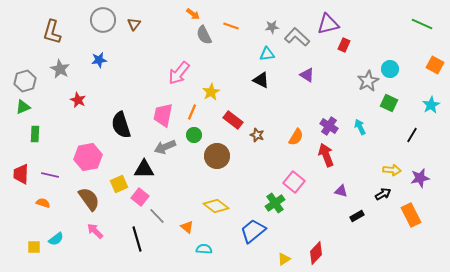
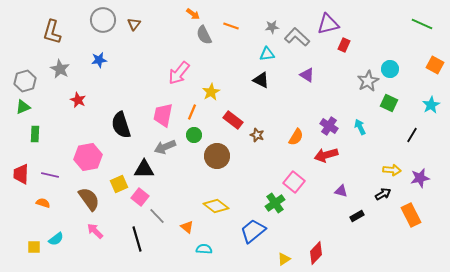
red arrow at (326, 155): rotated 85 degrees counterclockwise
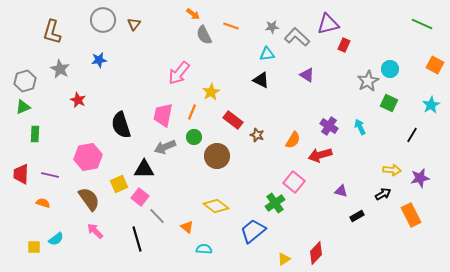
green circle at (194, 135): moved 2 px down
orange semicircle at (296, 137): moved 3 px left, 3 px down
red arrow at (326, 155): moved 6 px left
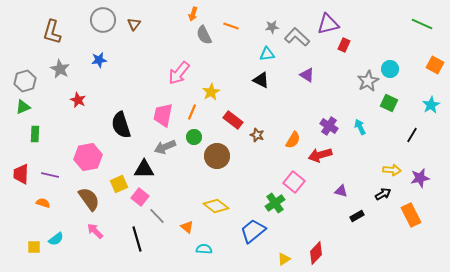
orange arrow at (193, 14): rotated 72 degrees clockwise
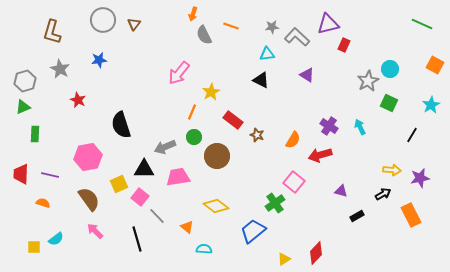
pink trapezoid at (163, 115): moved 15 px right, 62 px down; rotated 70 degrees clockwise
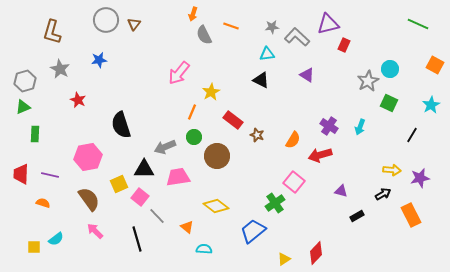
gray circle at (103, 20): moved 3 px right
green line at (422, 24): moved 4 px left
cyan arrow at (360, 127): rotated 133 degrees counterclockwise
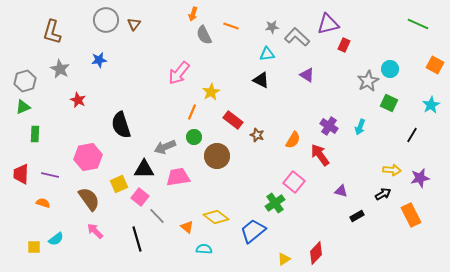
red arrow at (320, 155): rotated 70 degrees clockwise
yellow diamond at (216, 206): moved 11 px down
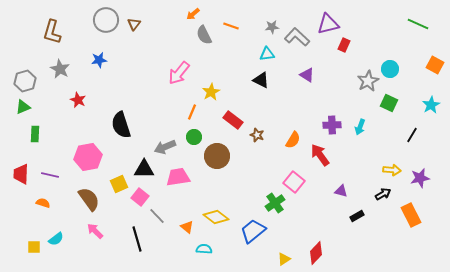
orange arrow at (193, 14): rotated 32 degrees clockwise
purple cross at (329, 126): moved 3 px right, 1 px up; rotated 36 degrees counterclockwise
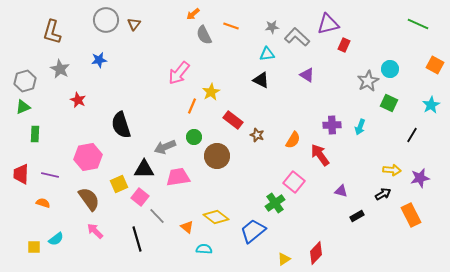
orange line at (192, 112): moved 6 px up
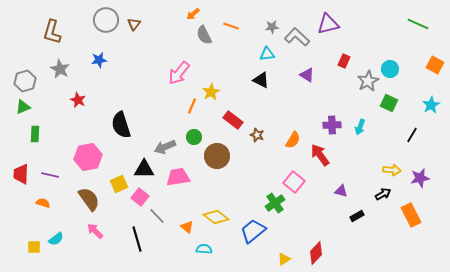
red rectangle at (344, 45): moved 16 px down
